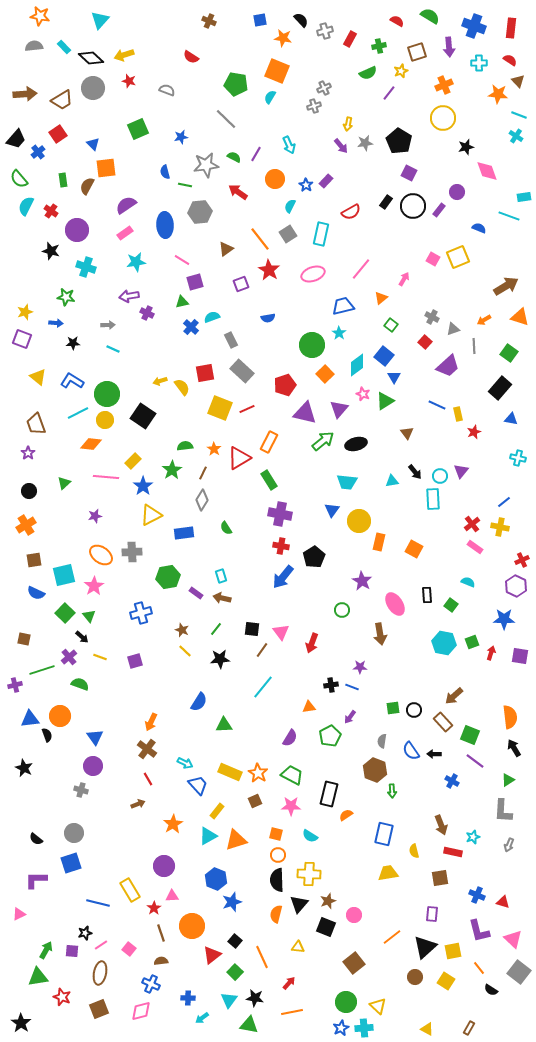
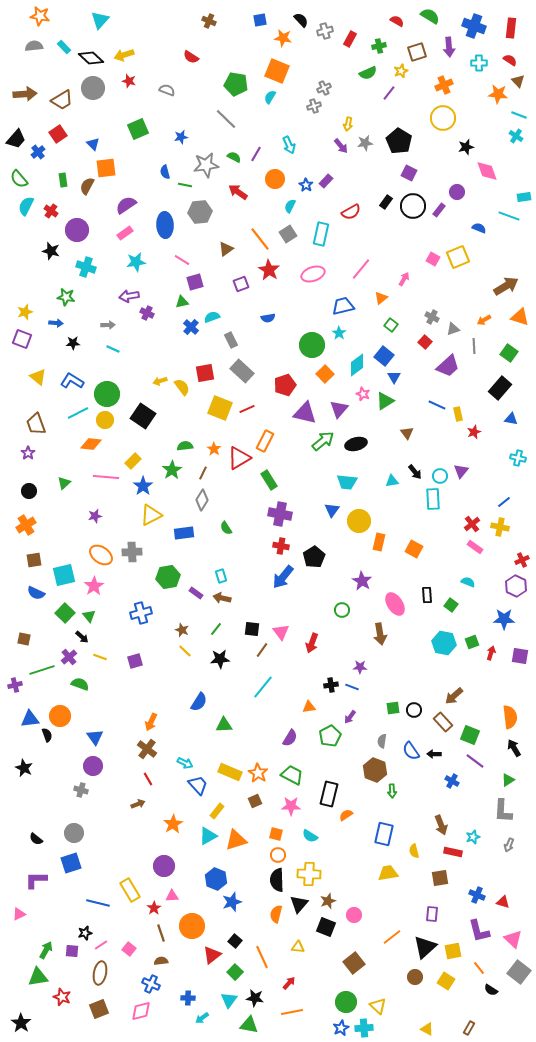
orange rectangle at (269, 442): moved 4 px left, 1 px up
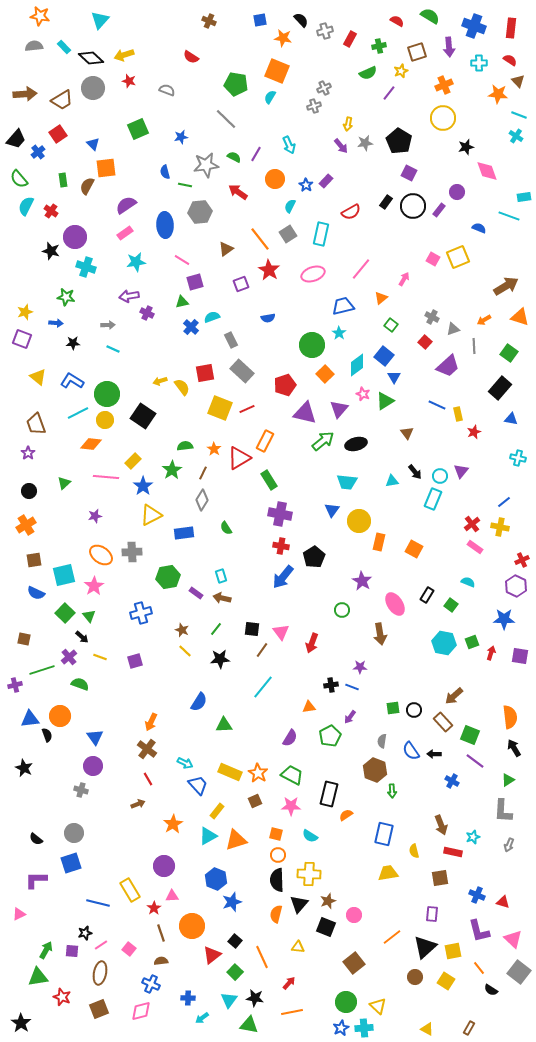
purple circle at (77, 230): moved 2 px left, 7 px down
cyan rectangle at (433, 499): rotated 25 degrees clockwise
black rectangle at (427, 595): rotated 35 degrees clockwise
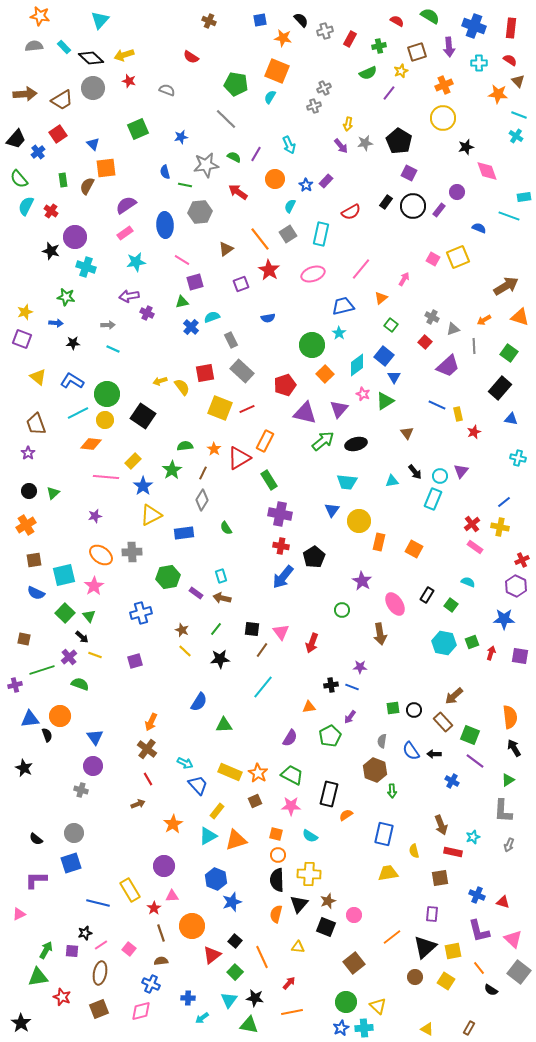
green triangle at (64, 483): moved 11 px left, 10 px down
yellow line at (100, 657): moved 5 px left, 2 px up
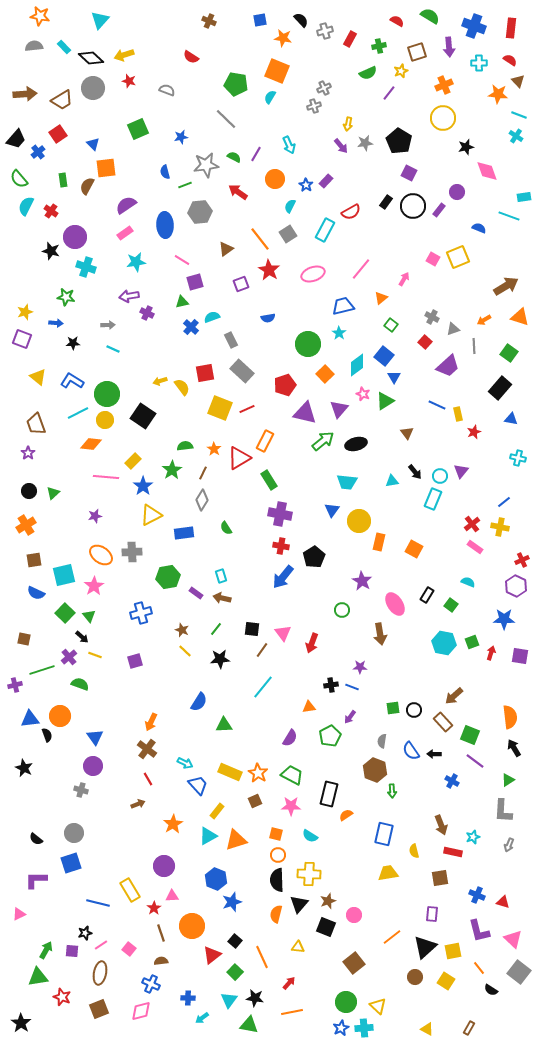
green line at (185, 185): rotated 32 degrees counterclockwise
cyan rectangle at (321, 234): moved 4 px right, 4 px up; rotated 15 degrees clockwise
green circle at (312, 345): moved 4 px left, 1 px up
pink triangle at (281, 632): moved 2 px right, 1 px down
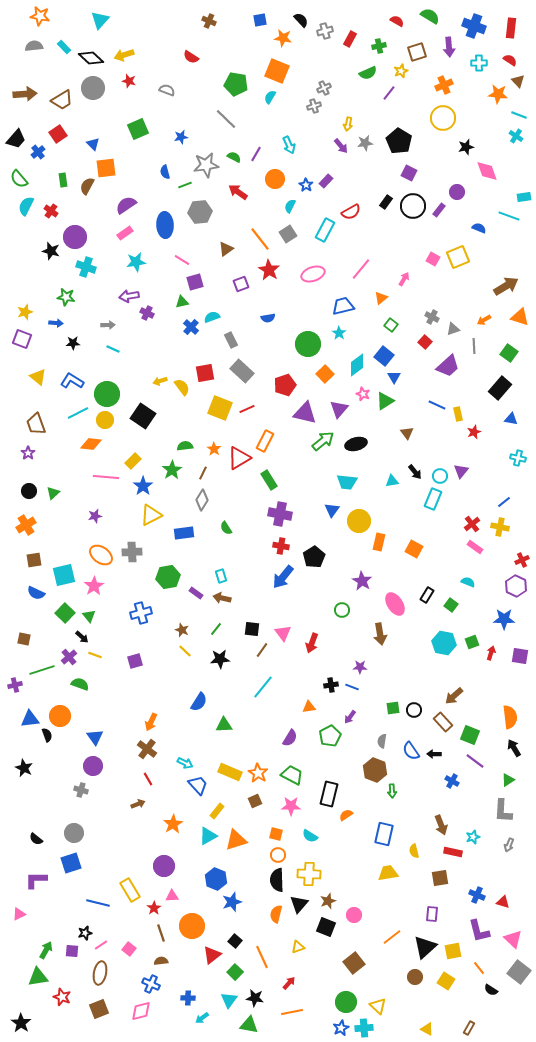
yellow triangle at (298, 947): rotated 24 degrees counterclockwise
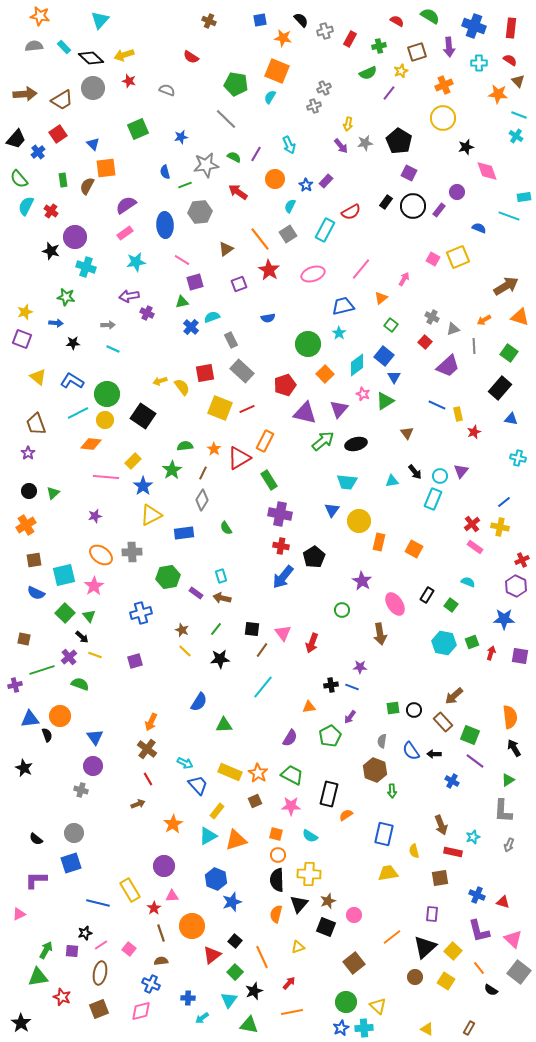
purple square at (241, 284): moved 2 px left
yellow square at (453, 951): rotated 36 degrees counterclockwise
black star at (255, 998): moved 1 px left, 7 px up; rotated 30 degrees counterclockwise
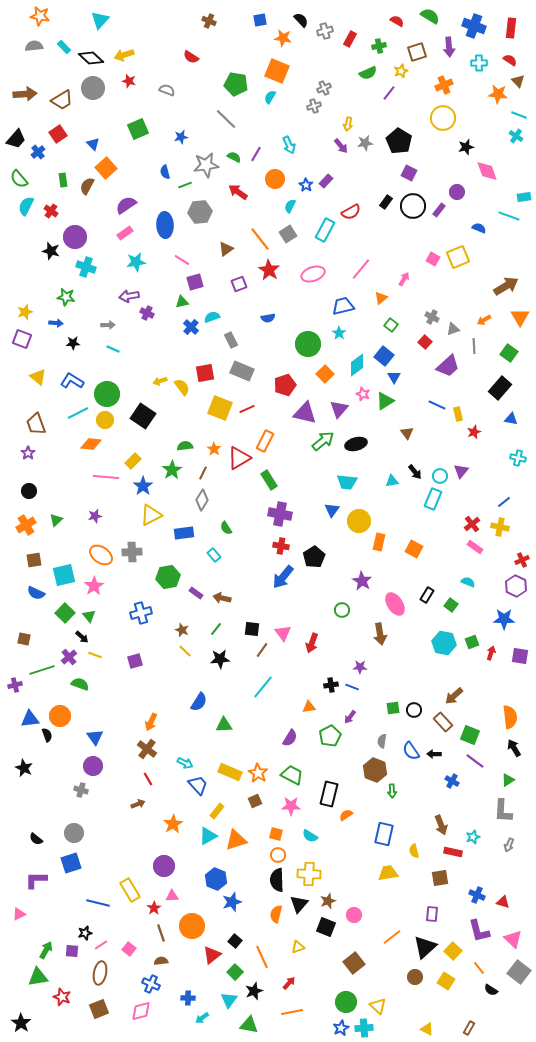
orange square at (106, 168): rotated 35 degrees counterclockwise
orange triangle at (520, 317): rotated 42 degrees clockwise
gray rectangle at (242, 371): rotated 20 degrees counterclockwise
green triangle at (53, 493): moved 3 px right, 27 px down
cyan rectangle at (221, 576): moved 7 px left, 21 px up; rotated 24 degrees counterclockwise
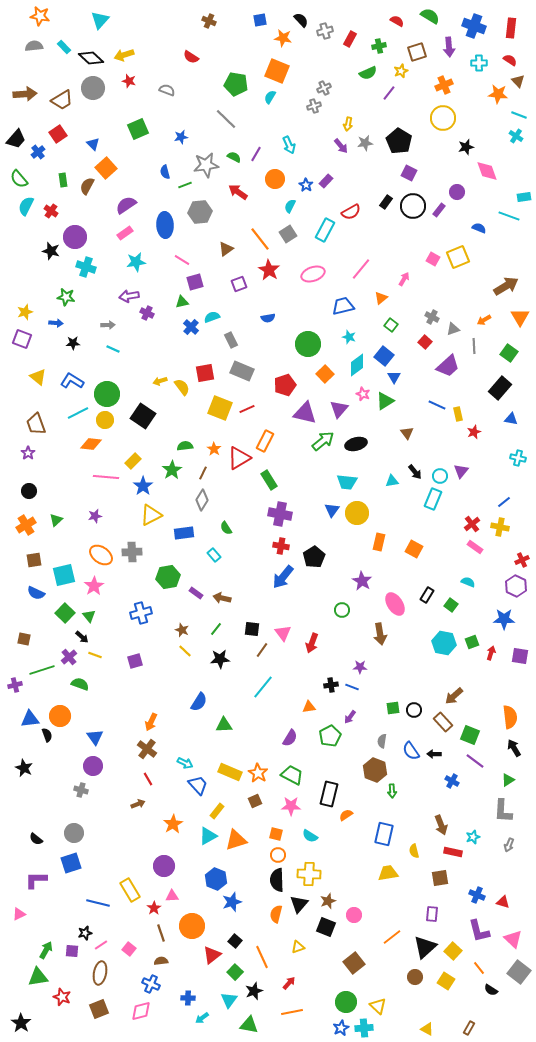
cyan star at (339, 333): moved 10 px right, 4 px down; rotated 16 degrees counterclockwise
yellow circle at (359, 521): moved 2 px left, 8 px up
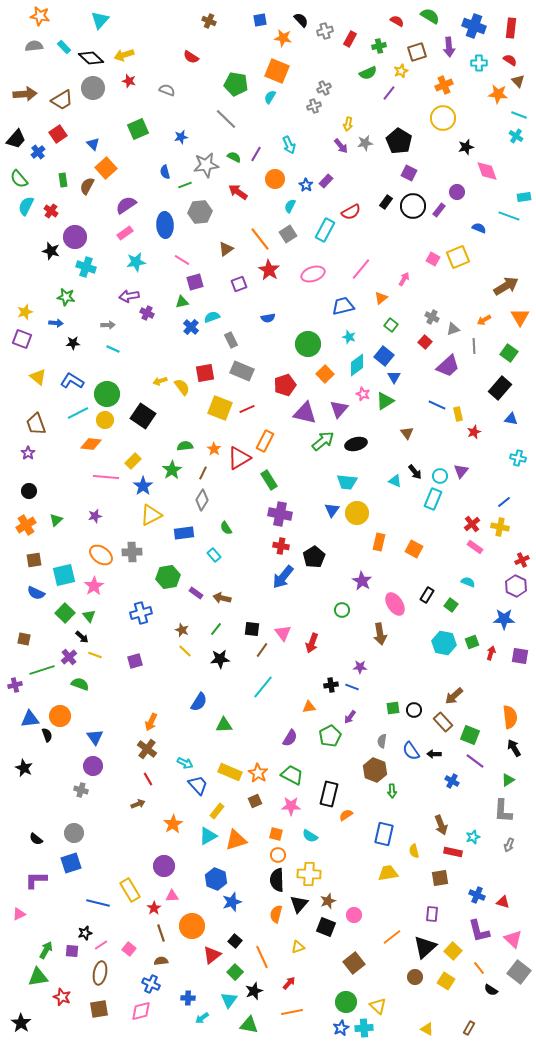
cyan triangle at (392, 481): moved 3 px right; rotated 32 degrees clockwise
brown square at (99, 1009): rotated 12 degrees clockwise
